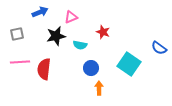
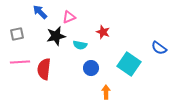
blue arrow: rotated 112 degrees counterclockwise
pink triangle: moved 2 px left
orange arrow: moved 7 px right, 4 px down
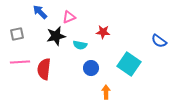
red star: rotated 16 degrees counterclockwise
blue semicircle: moved 7 px up
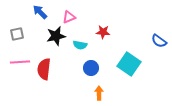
orange arrow: moved 7 px left, 1 px down
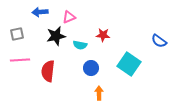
blue arrow: rotated 49 degrees counterclockwise
red star: moved 3 px down
pink line: moved 2 px up
red semicircle: moved 4 px right, 2 px down
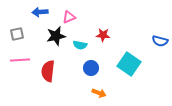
blue semicircle: moved 1 px right; rotated 21 degrees counterclockwise
orange arrow: rotated 112 degrees clockwise
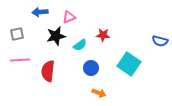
cyan semicircle: rotated 48 degrees counterclockwise
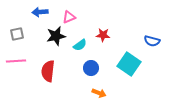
blue semicircle: moved 8 px left
pink line: moved 4 px left, 1 px down
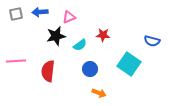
gray square: moved 1 px left, 20 px up
blue circle: moved 1 px left, 1 px down
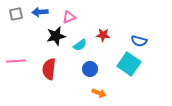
blue semicircle: moved 13 px left
red semicircle: moved 1 px right, 2 px up
